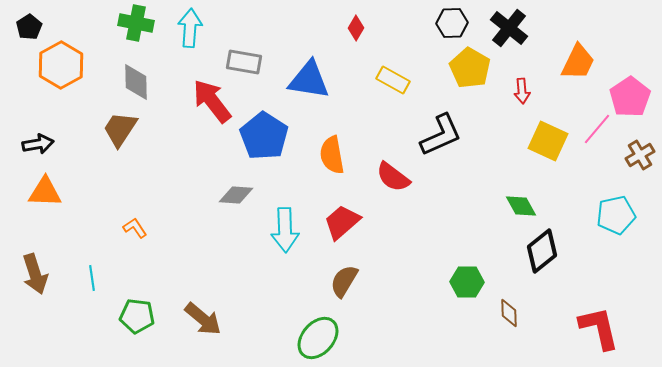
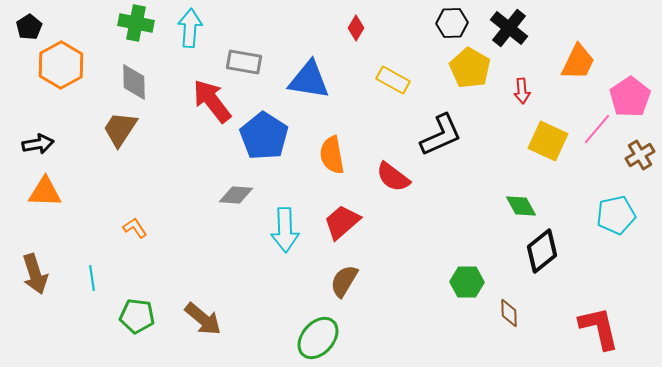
gray diamond at (136, 82): moved 2 px left
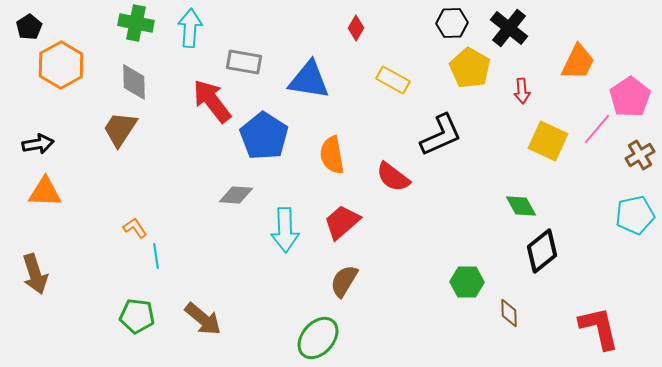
cyan pentagon at (616, 215): moved 19 px right
cyan line at (92, 278): moved 64 px right, 22 px up
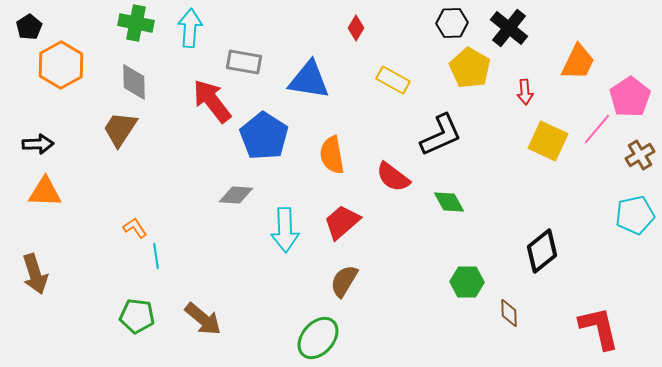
red arrow at (522, 91): moved 3 px right, 1 px down
black arrow at (38, 144): rotated 8 degrees clockwise
green diamond at (521, 206): moved 72 px left, 4 px up
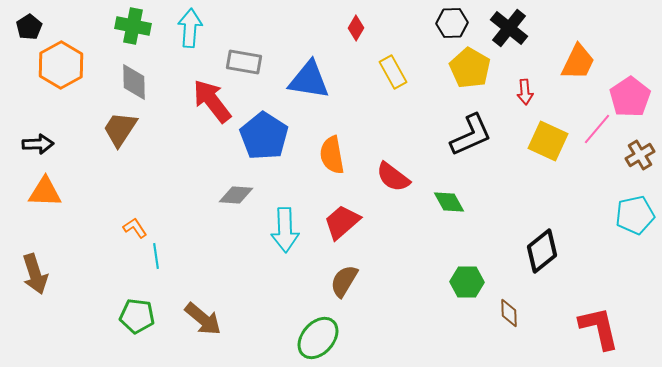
green cross at (136, 23): moved 3 px left, 3 px down
yellow rectangle at (393, 80): moved 8 px up; rotated 32 degrees clockwise
black L-shape at (441, 135): moved 30 px right
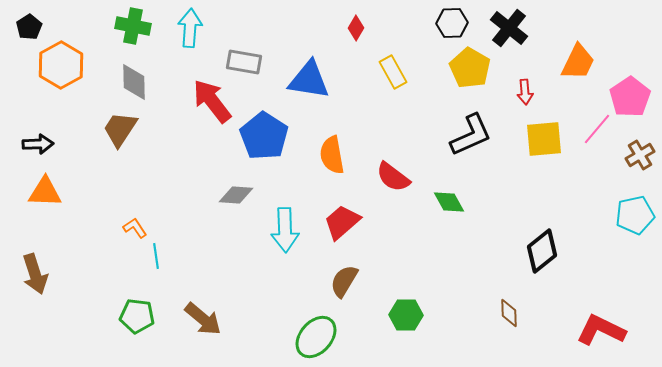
yellow square at (548, 141): moved 4 px left, 2 px up; rotated 30 degrees counterclockwise
green hexagon at (467, 282): moved 61 px left, 33 px down
red L-shape at (599, 328): moved 2 px right, 2 px down; rotated 51 degrees counterclockwise
green ellipse at (318, 338): moved 2 px left, 1 px up
